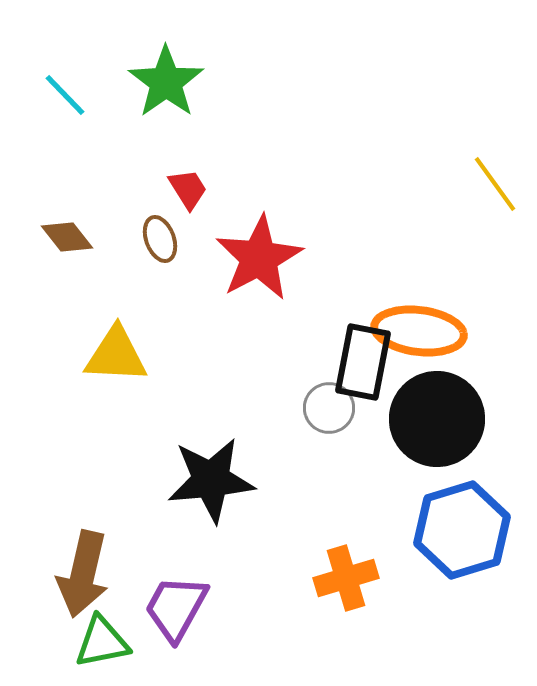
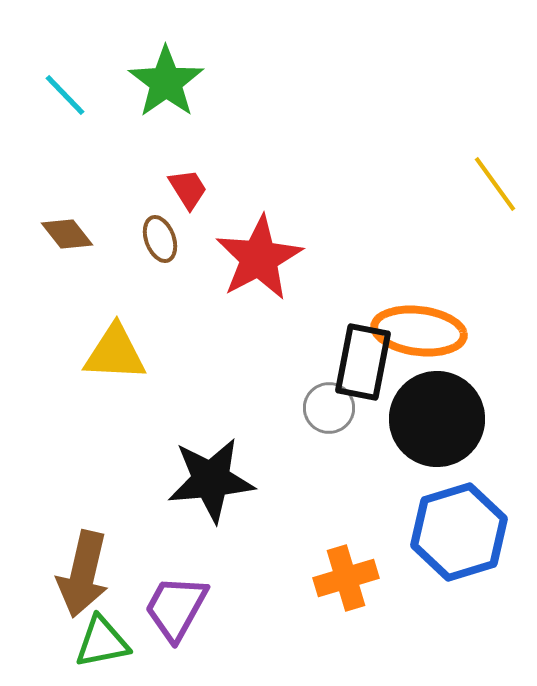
brown diamond: moved 3 px up
yellow triangle: moved 1 px left, 2 px up
blue hexagon: moved 3 px left, 2 px down
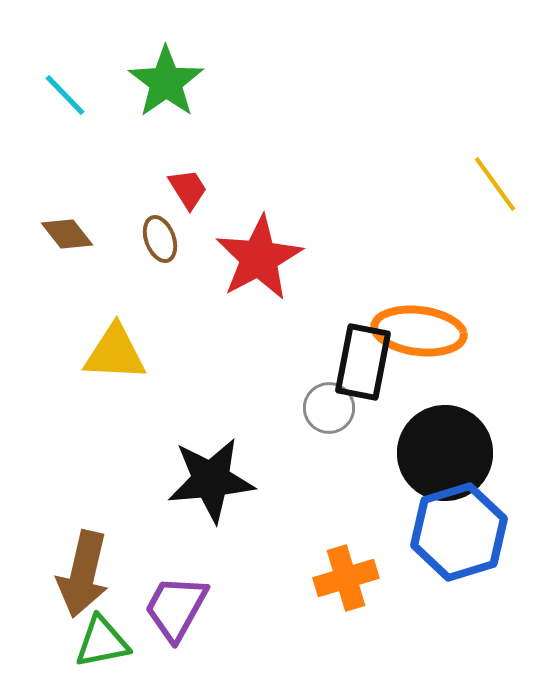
black circle: moved 8 px right, 34 px down
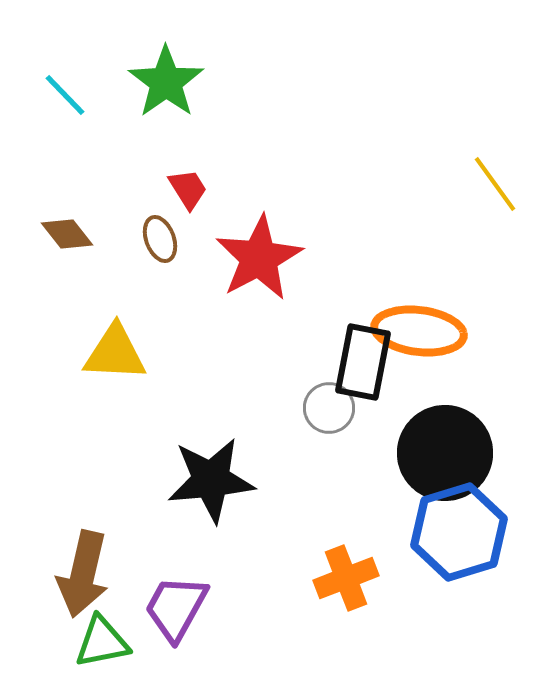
orange cross: rotated 4 degrees counterclockwise
